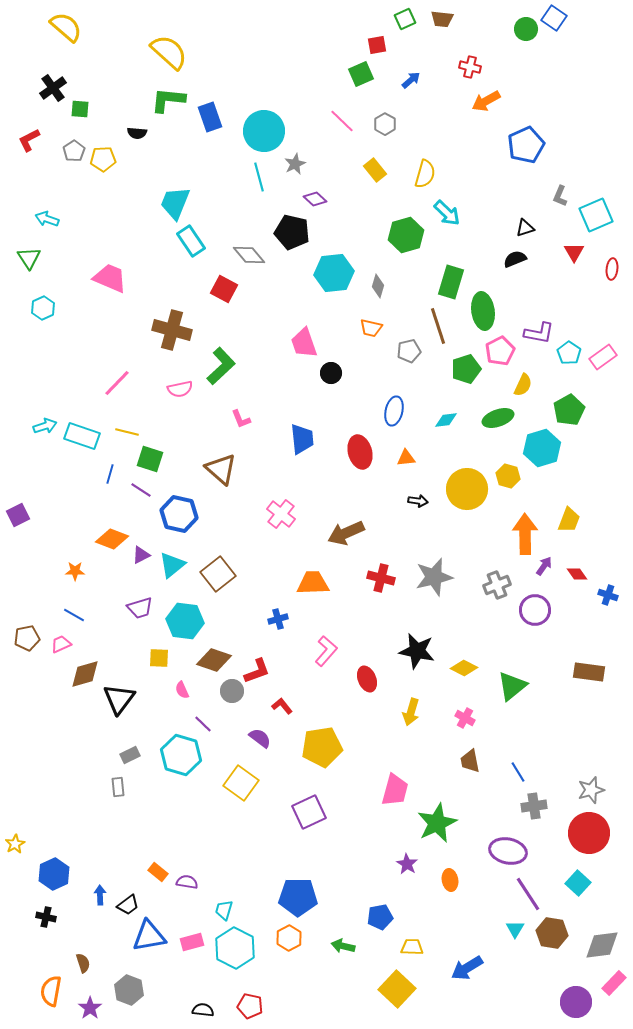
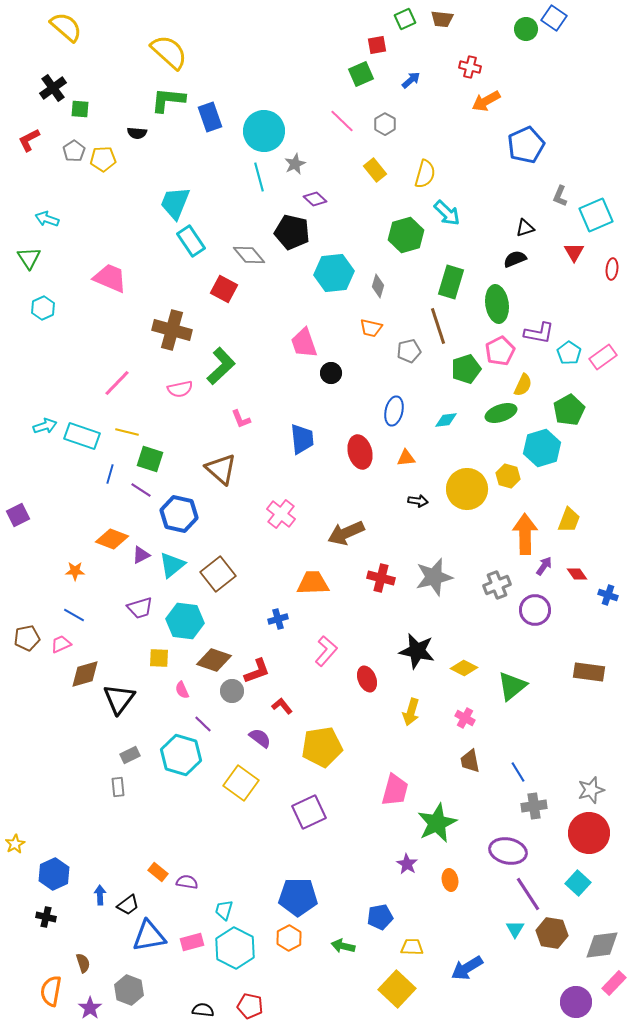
green ellipse at (483, 311): moved 14 px right, 7 px up
green ellipse at (498, 418): moved 3 px right, 5 px up
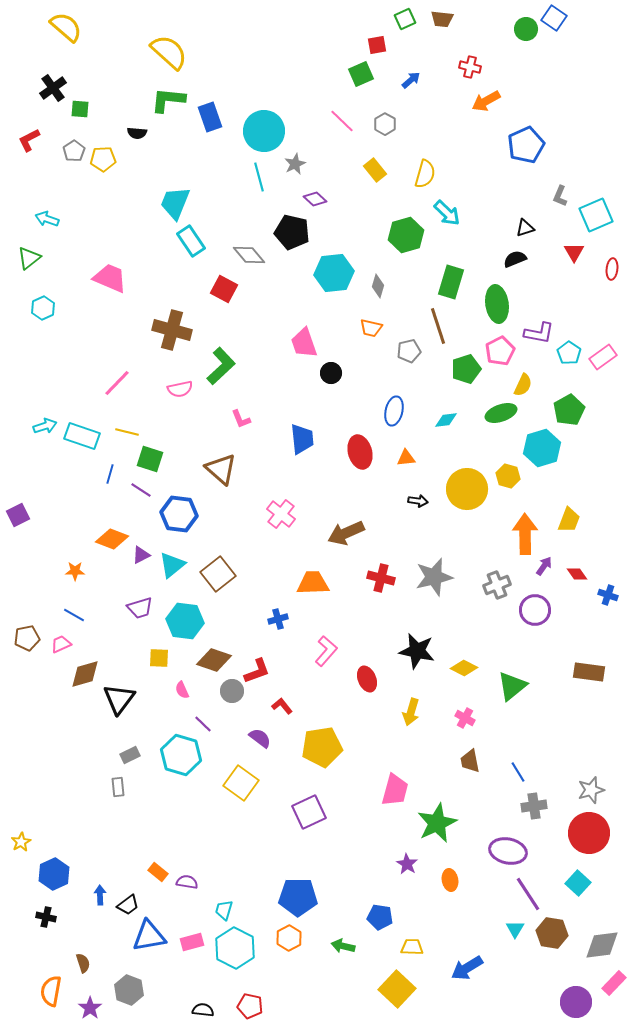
green triangle at (29, 258): rotated 25 degrees clockwise
blue hexagon at (179, 514): rotated 6 degrees counterclockwise
yellow star at (15, 844): moved 6 px right, 2 px up
blue pentagon at (380, 917): rotated 20 degrees clockwise
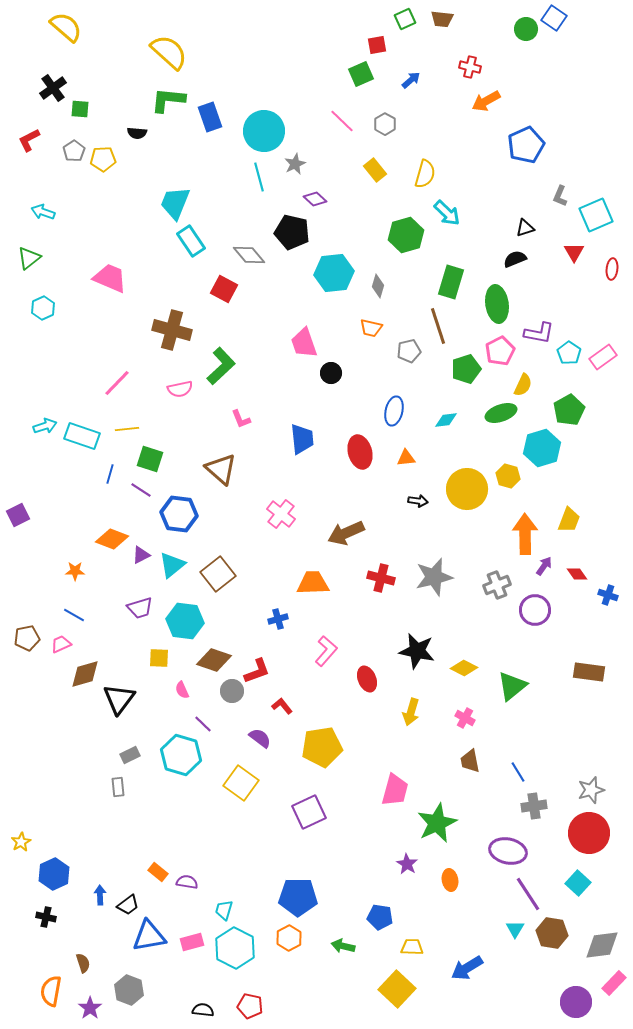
cyan arrow at (47, 219): moved 4 px left, 7 px up
yellow line at (127, 432): moved 3 px up; rotated 20 degrees counterclockwise
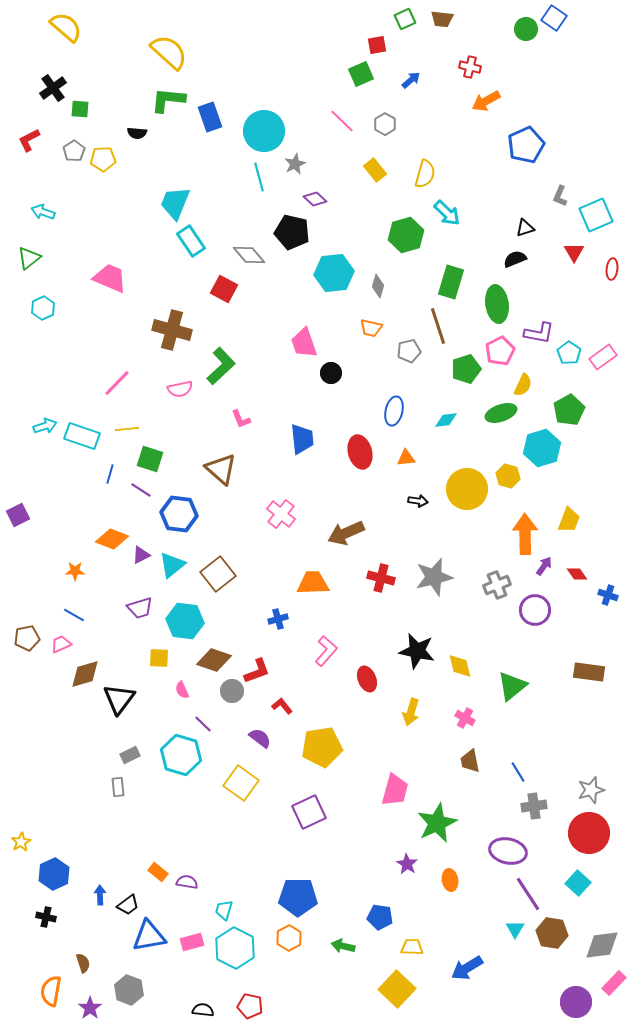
yellow diamond at (464, 668): moved 4 px left, 2 px up; rotated 48 degrees clockwise
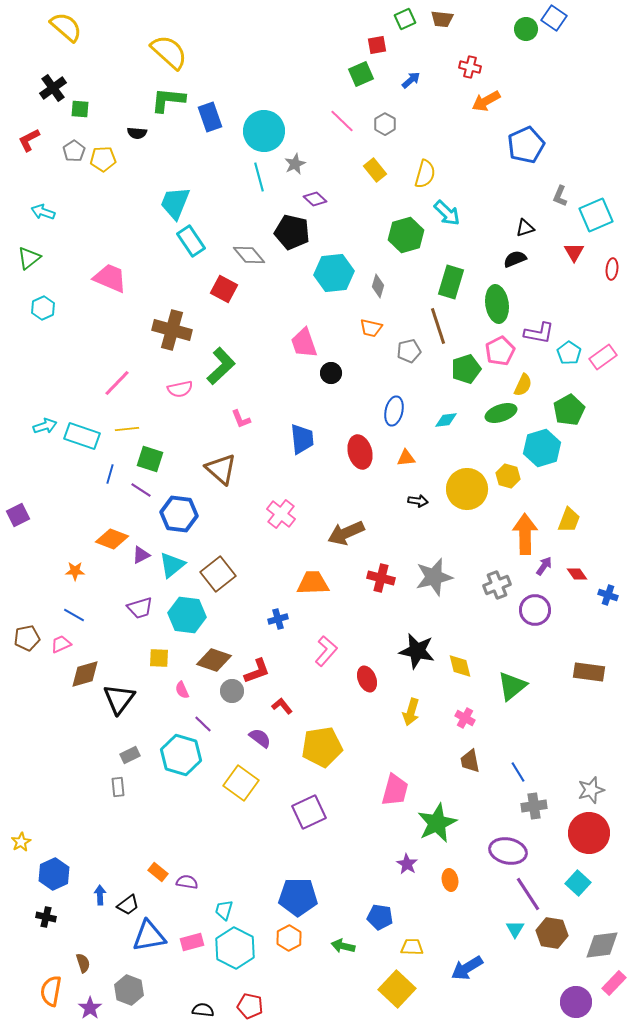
cyan hexagon at (185, 621): moved 2 px right, 6 px up
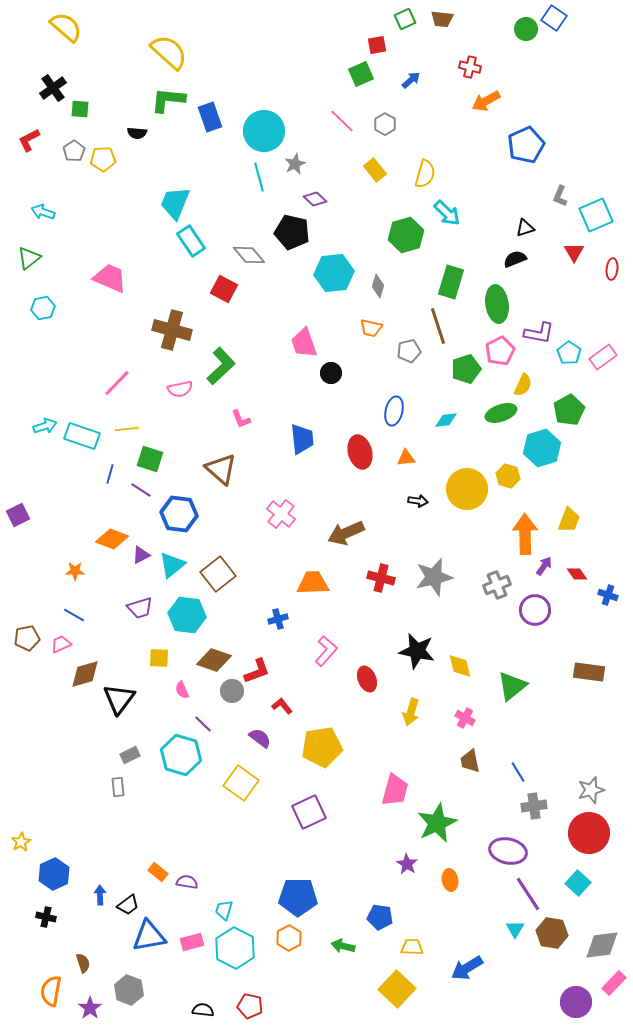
cyan hexagon at (43, 308): rotated 15 degrees clockwise
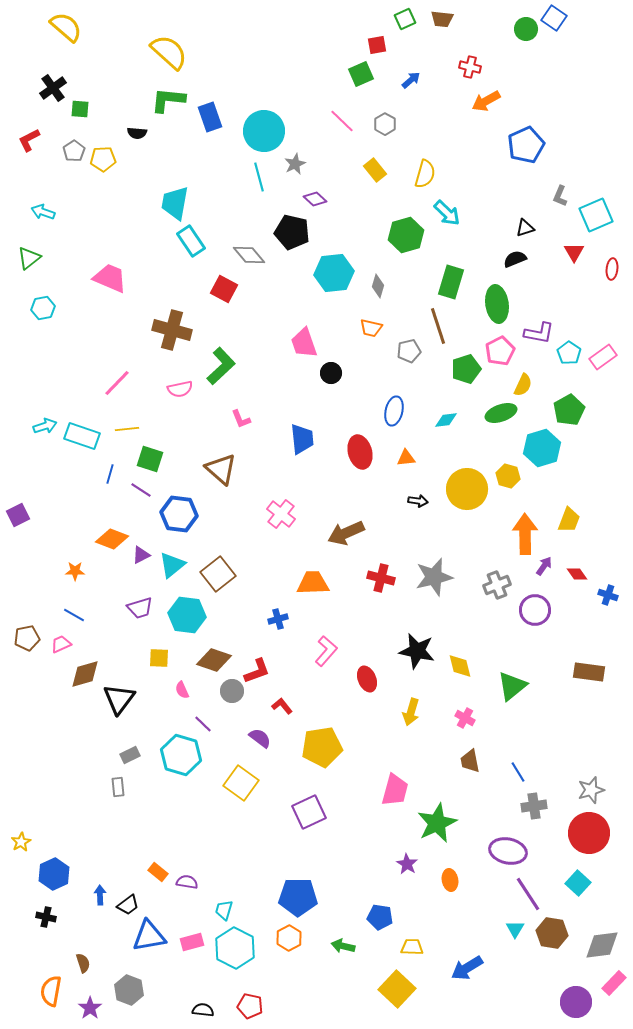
cyan trapezoid at (175, 203): rotated 12 degrees counterclockwise
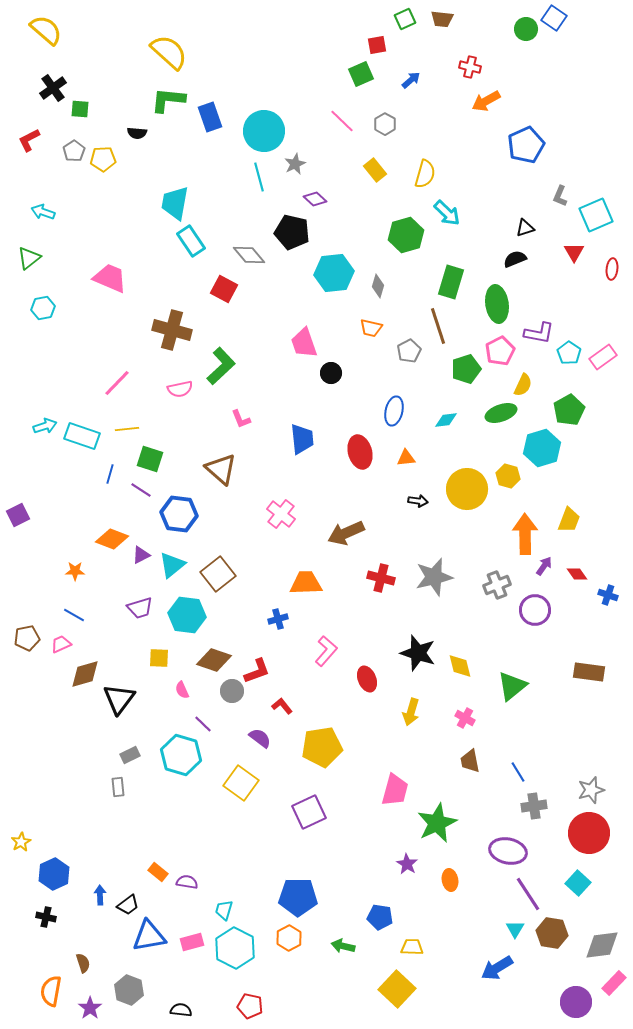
yellow semicircle at (66, 27): moved 20 px left, 3 px down
gray pentagon at (409, 351): rotated 15 degrees counterclockwise
orange trapezoid at (313, 583): moved 7 px left
black star at (417, 651): moved 1 px right, 2 px down; rotated 6 degrees clockwise
blue arrow at (467, 968): moved 30 px right
black semicircle at (203, 1010): moved 22 px left
